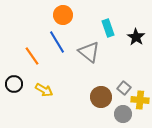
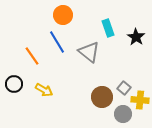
brown circle: moved 1 px right
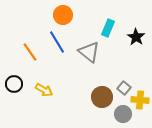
cyan rectangle: rotated 42 degrees clockwise
orange line: moved 2 px left, 4 px up
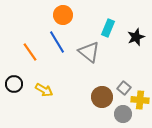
black star: rotated 18 degrees clockwise
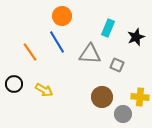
orange circle: moved 1 px left, 1 px down
gray triangle: moved 1 px right, 2 px down; rotated 35 degrees counterclockwise
gray square: moved 7 px left, 23 px up; rotated 16 degrees counterclockwise
yellow cross: moved 3 px up
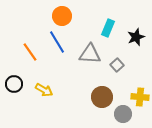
gray square: rotated 24 degrees clockwise
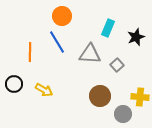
orange line: rotated 36 degrees clockwise
brown circle: moved 2 px left, 1 px up
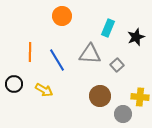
blue line: moved 18 px down
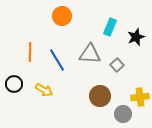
cyan rectangle: moved 2 px right, 1 px up
yellow cross: rotated 12 degrees counterclockwise
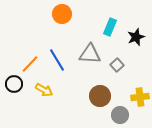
orange circle: moved 2 px up
orange line: moved 12 px down; rotated 42 degrees clockwise
gray circle: moved 3 px left, 1 px down
